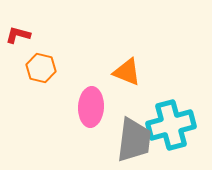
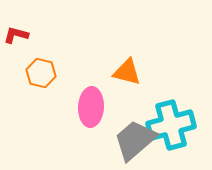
red L-shape: moved 2 px left
orange hexagon: moved 5 px down
orange triangle: rotated 8 degrees counterclockwise
gray trapezoid: moved 1 px right; rotated 138 degrees counterclockwise
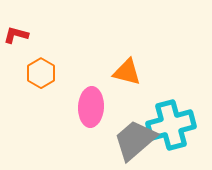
orange hexagon: rotated 16 degrees clockwise
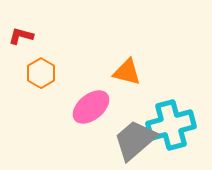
red L-shape: moved 5 px right, 1 px down
pink ellipse: rotated 48 degrees clockwise
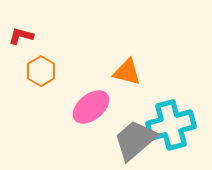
orange hexagon: moved 2 px up
